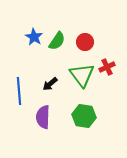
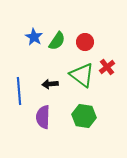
red cross: rotated 14 degrees counterclockwise
green triangle: rotated 16 degrees counterclockwise
black arrow: rotated 35 degrees clockwise
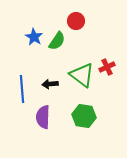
red circle: moved 9 px left, 21 px up
red cross: rotated 14 degrees clockwise
blue line: moved 3 px right, 2 px up
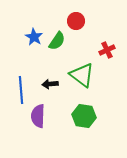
red cross: moved 17 px up
blue line: moved 1 px left, 1 px down
purple semicircle: moved 5 px left, 1 px up
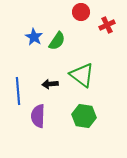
red circle: moved 5 px right, 9 px up
red cross: moved 25 px up
blue line: moved 3 px left, 1 px down
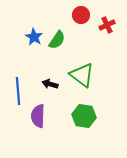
red circle: moved 3 px down
green semicircle: moved 1 px up
black arrow: rotated 21 degrees clockwise
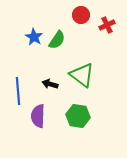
green hexagon: moved 6 px left
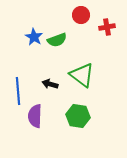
red cross: moved 2 px down; rotated 14 degrees clockwise
green semicircle: rotated 36 degrees clockwise
purple semicircle: moved 3 px left
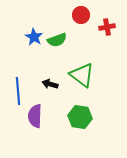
green hexagon: moved 2 px right, 1 px down
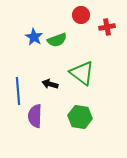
green triangle: moved 2 px up
